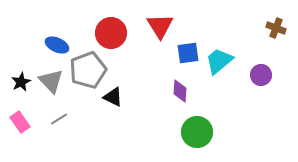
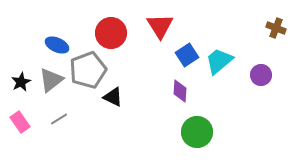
blue square: moved 1 px left, 2 px down; rotated 25 degrees counterclockwise
gray triangle: moved 1 px up; rotated 36 degrees clockwise
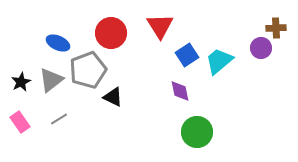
brown cross: rotated 24 degrees counterclockwise
blue ellipse: moved 1 px right, 2 px up
purple circle: moved 27 px up
purple diamond: rotated 15 degrees counterclockwise
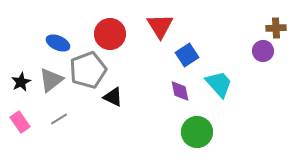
red circle: moved 1 px left, 1 px down
purple circle: moved 2 px right, 3 px down
cyan trapezoid: moved 23 px down; rotated 88 degrees clockwise
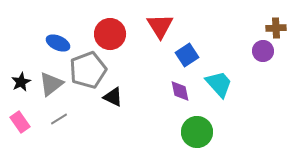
gray triangle: moved 4 px down
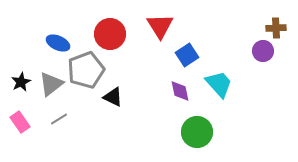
gray pentagon: moved 2 px left
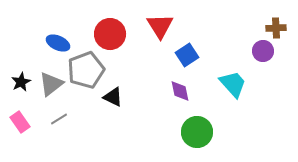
cyan trapezoid: moved 14 px right
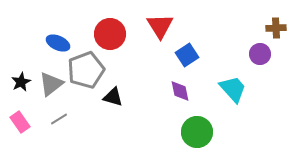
purple circle: moved 3 px left, 3 px down
cyan trapezoid: moved 5 px down
black triangle: rotated 10 degrees counterclockwise
